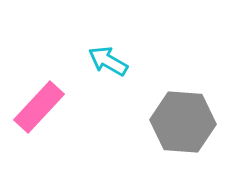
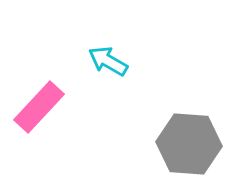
gray hexagon: moved 6 px right, 22 px down
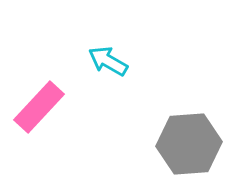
gray hexagon: rotated 8 degrees counterclockwise
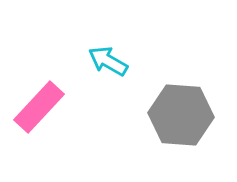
gray hexagon: moved 8 px left, 29 px up; rotated 8 degrees clockwise
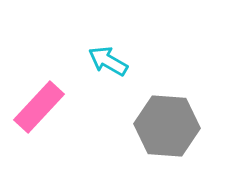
gray hexagon: moved 14 px left, 11 px down
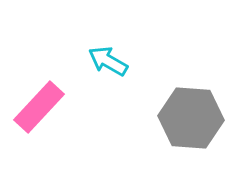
gray hexagon: moved 24 px right, 8 px up
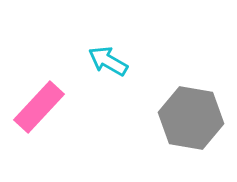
gray hexagon: rotated 6 degrees clockwise
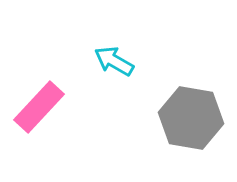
cyan arrow: moved 6 px right
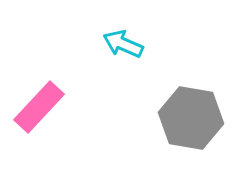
cyan arrow: moved 9 px right, 17 px up; rotated 6 degrees counterclockwise
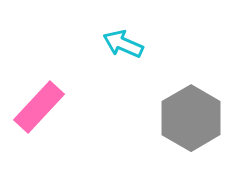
gray hexagon: rotated 20 degrees clockwise
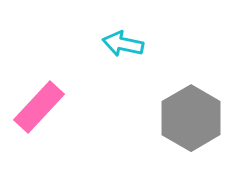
cyan arrow: rotated 12 degrees counterclockwise
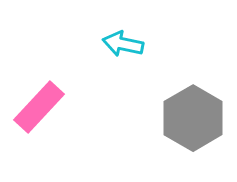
gray hexagon: moved 2 px right
